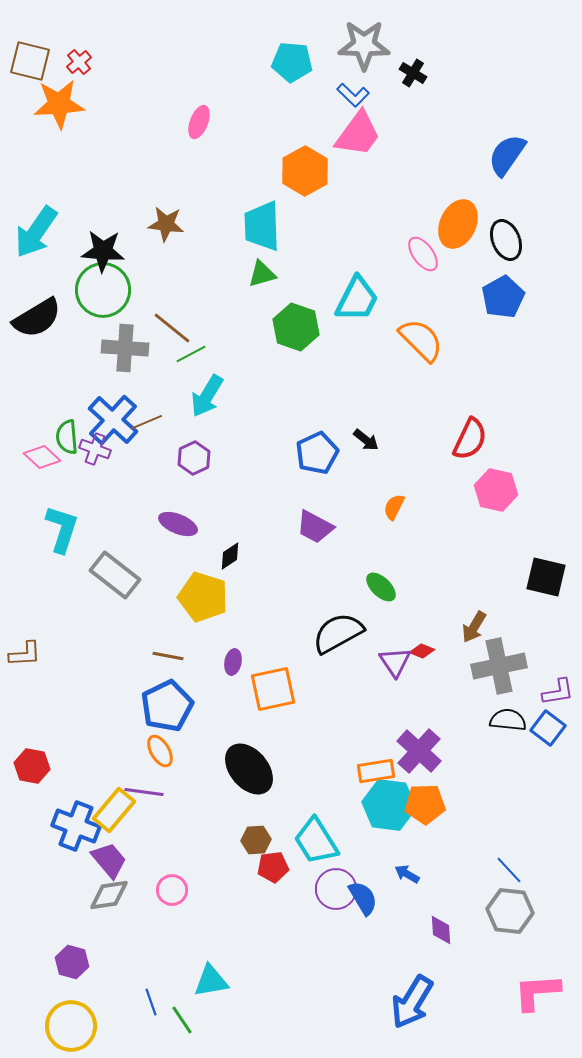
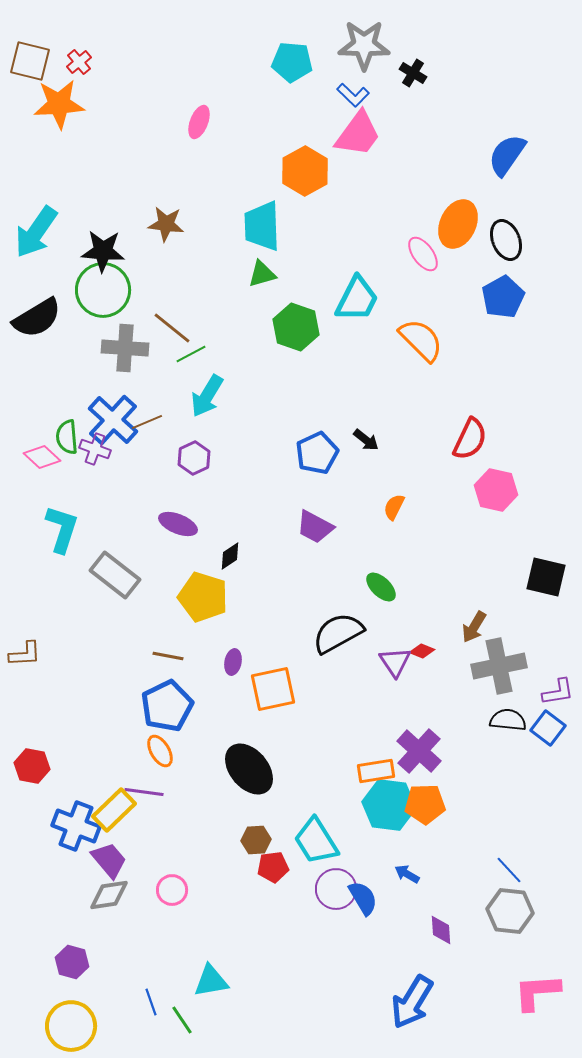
yellow rectangle at (114, 810): rotated 6 degrees clockwise
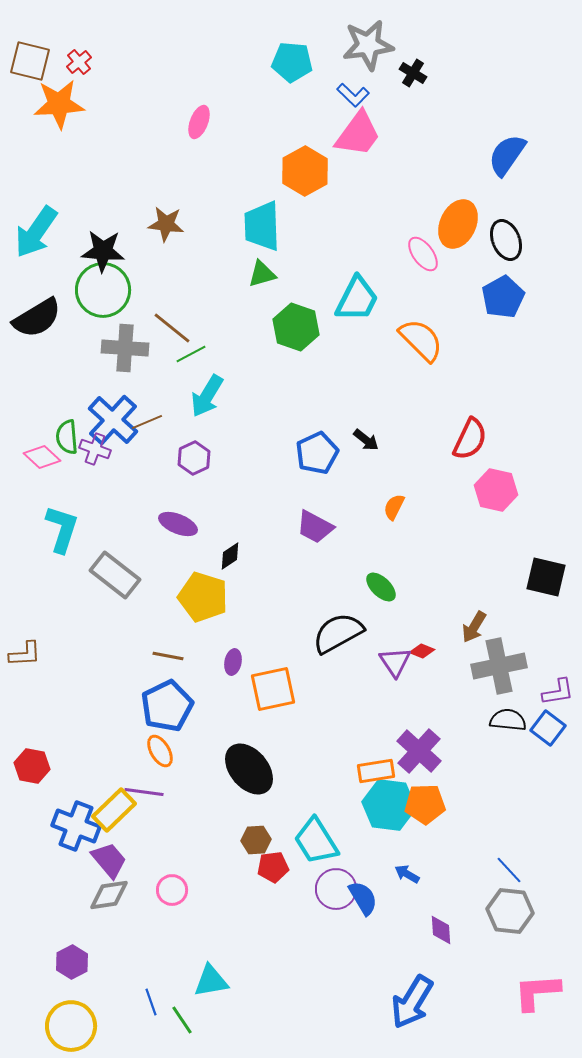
gray star at (364, 45): moved 4 px right; rotated 9 degrees counterclockwise
purple hexagon at (72, 962): rotated 16 degrees clockwise
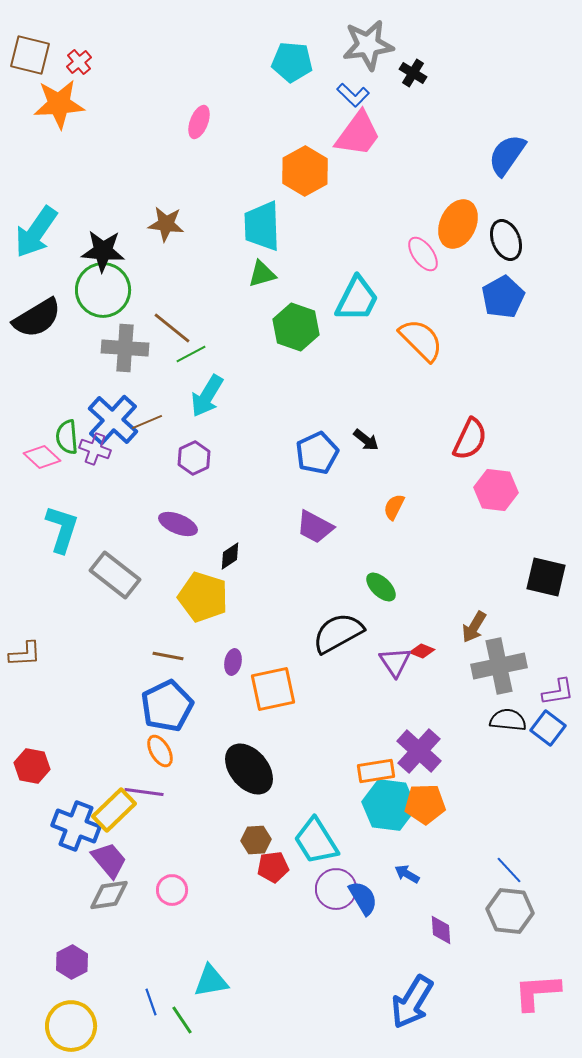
brown square at (30, 61): moved 6 px up
pink hexagon at (496, 490): rotated 6 degrees counterclockwise
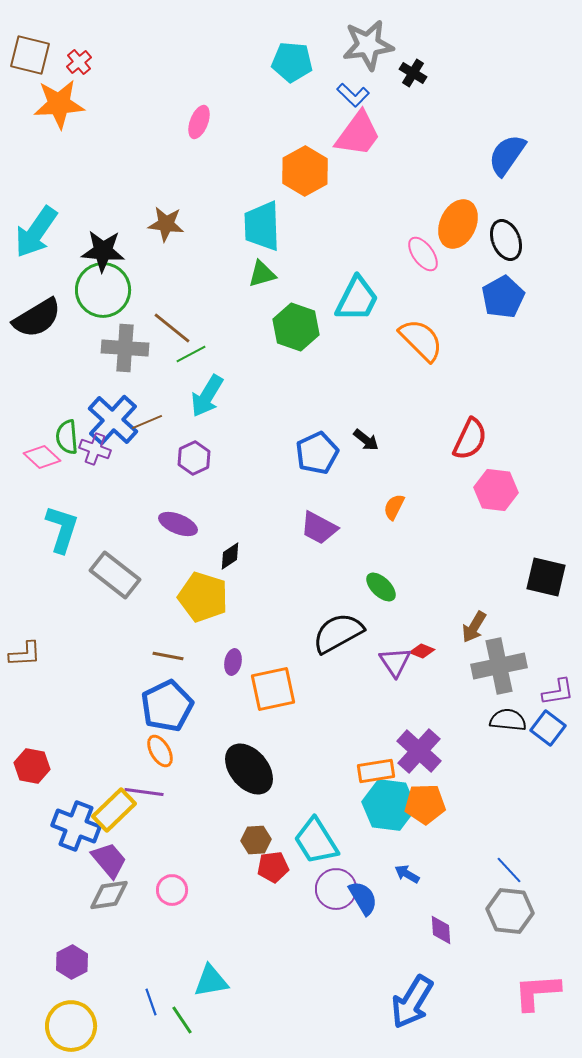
purple trapezoid at (315, 527): moved 4 px right, 1 px down
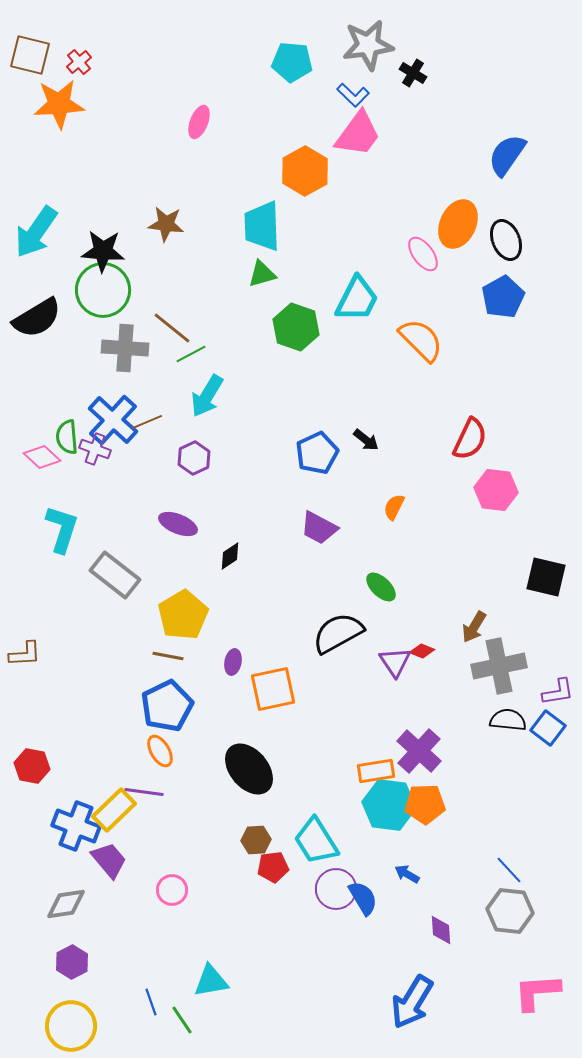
yellow pentagon at (203, 597): moved 20 px left, 18 px down; rotated 24 degrees clockwise
gray diamond at (109, 895): moved 43 px left, 9 px down
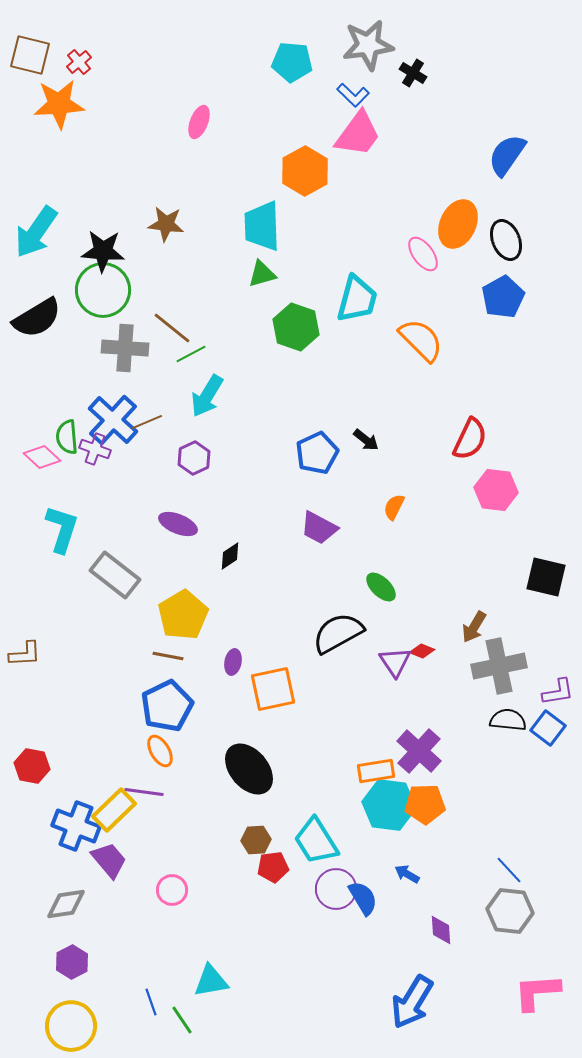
cyan trapezoid at (357, 299): rotated 12 degrees counterclockwise
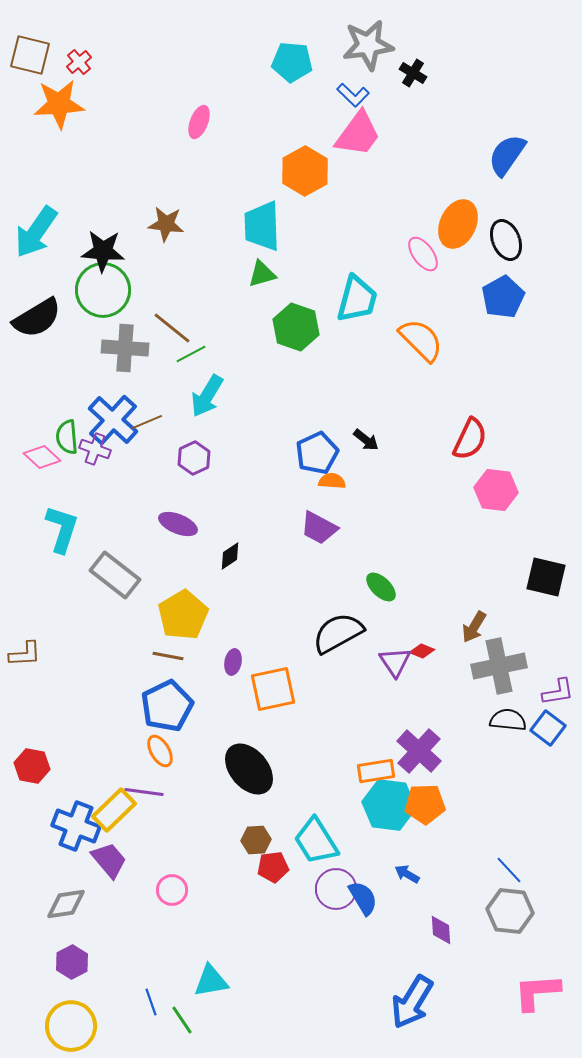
orange semicircle at (394, 507): moved 62 px left, 26 px up; rotated 68 degrees clockwise
